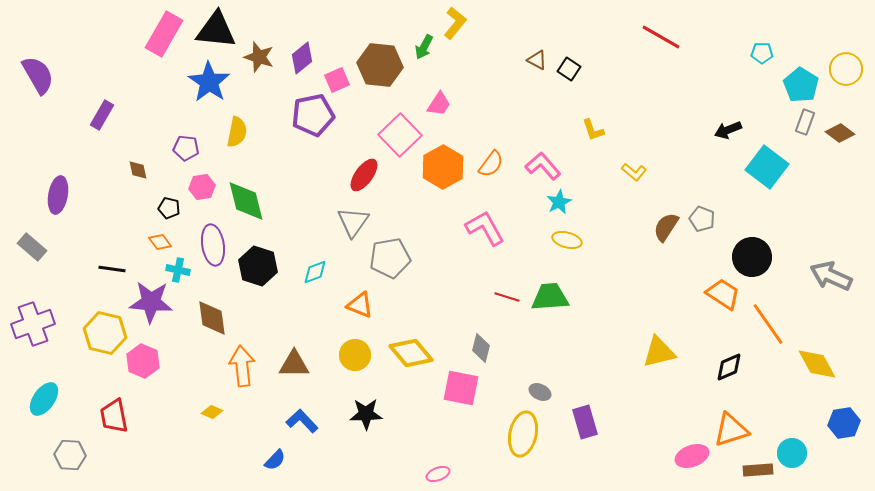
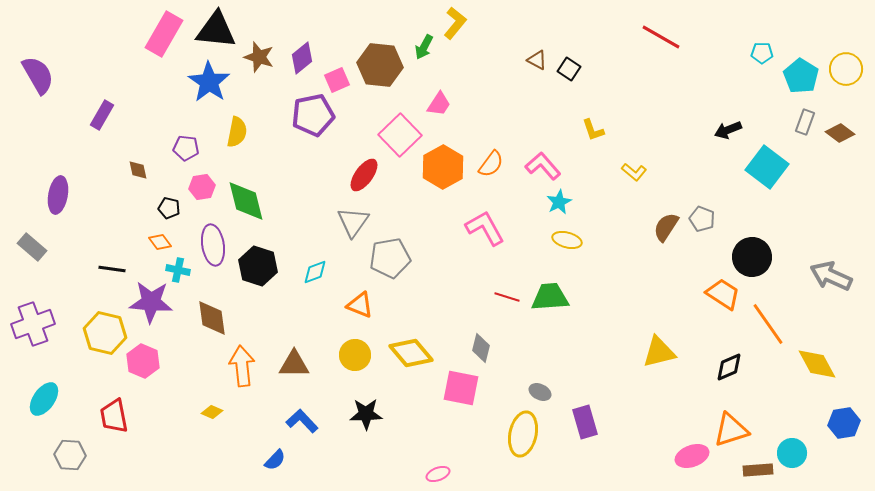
cyan pentagon at (801, 85): moved 9 px up
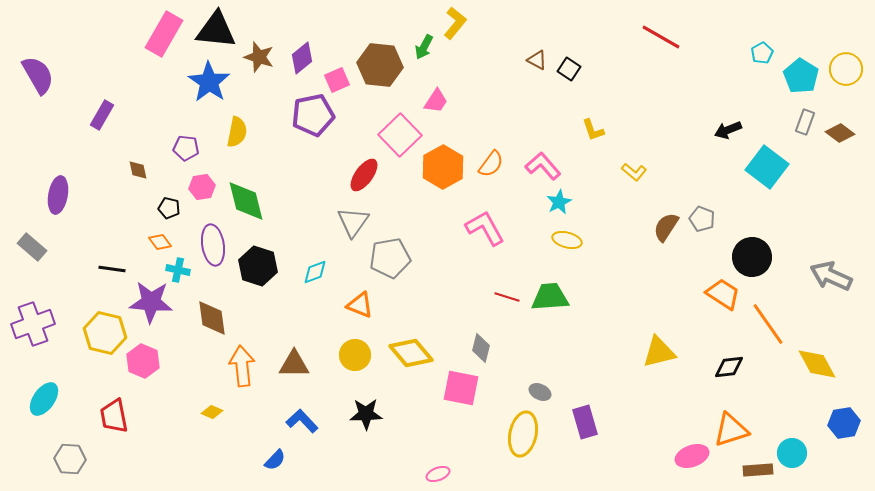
cyan pentagon at (762, 53): rotated 30 degrees counterclockwise
pink trapezoid at (439, 104): moved 3 px left, 3 px up
black diamond at (729, 367): rotated 16 degrees clockwise
gray hexagon at (70, 455): moved 4 px down
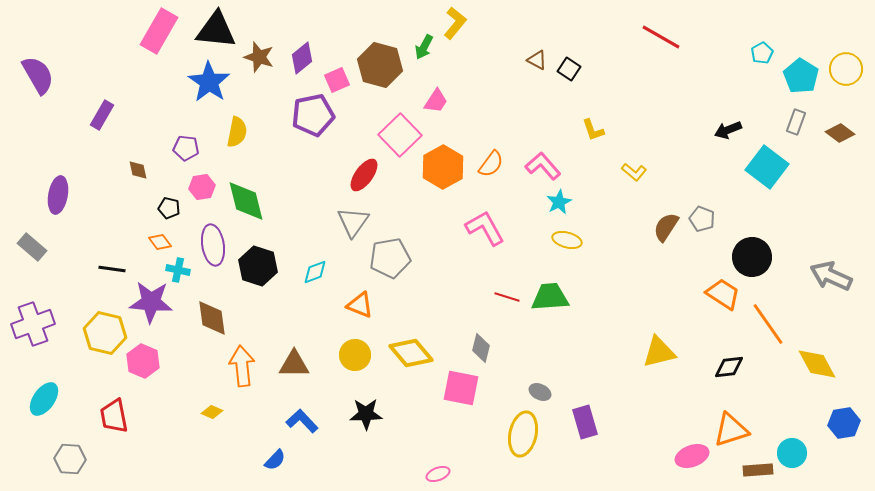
pink rectangle at (164, 34): moved 5 px left, 3 px up
brown hexagon at (380, 65): rotated 9 degrees clockwise
gray rectangle at (805, 122): moved 9 px left
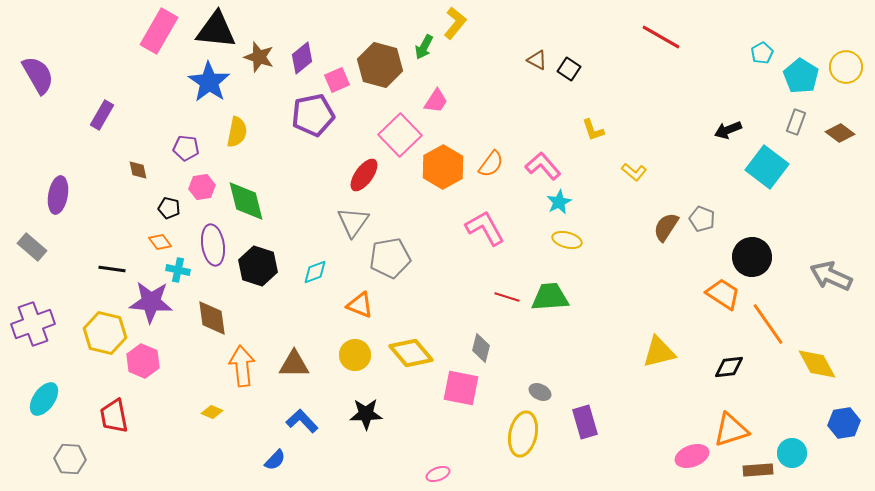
yellow circle at (846, 69): moved 2 px up
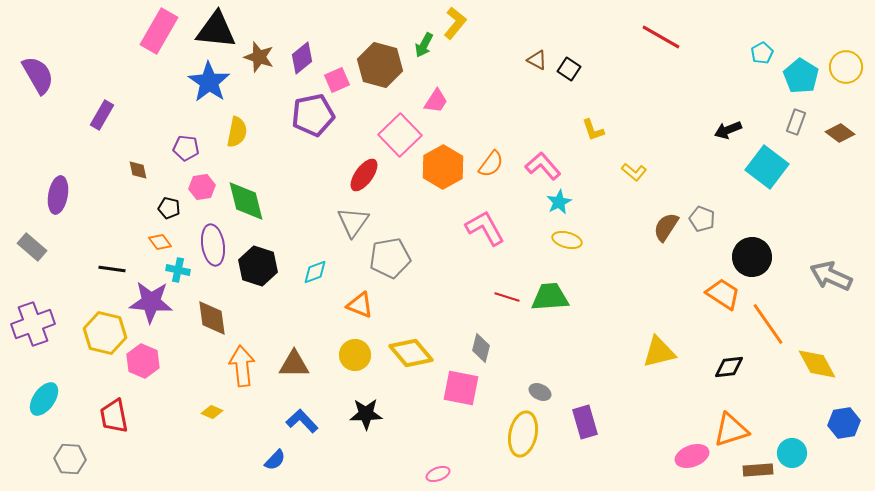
green arrow at (424, 47): moved 2 px up
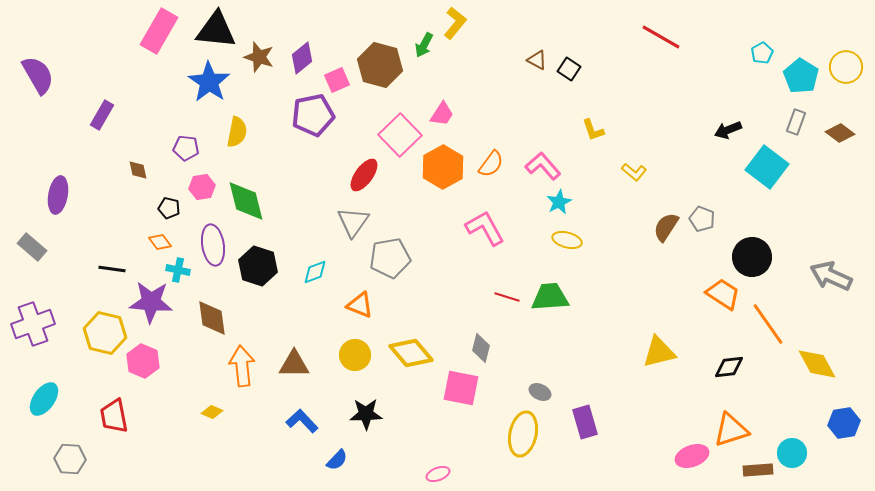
pink trapezoid at (436, 101): moved 6 px right, 13 px down
blue semicircle at (275, 460): moved 62 px right
